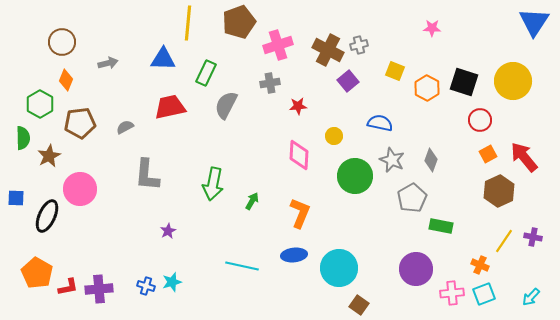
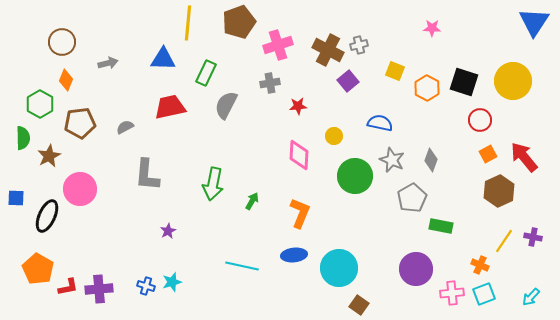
orange pentagon at (37, 273): moved 1 px right, 4 px up
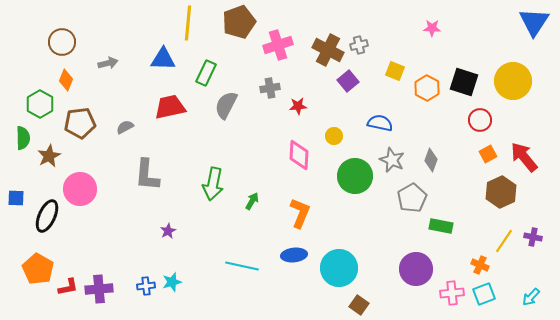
gray cross at (270, 83): moved 5 px down
brown hexagon at (499, 191): moved 2 px right, 1 px down
blue cross at (146, 286): rotated 24 degrees counterclockwise
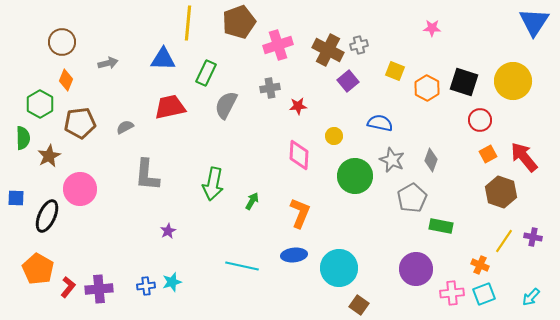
brown hexagon at (501, 192): rotated 16 degrees counterclockwise
red L-shape at (68, 287): rotated 40 degrees counterclockwise
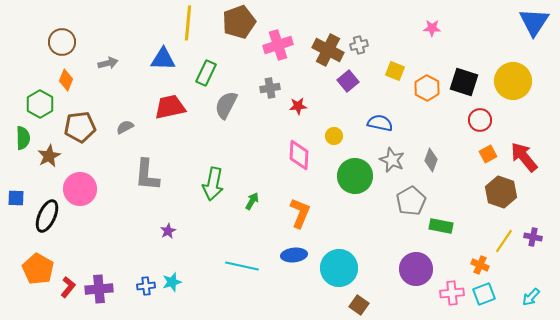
brown pentagon at (80, 123): moved 4 px down
gray pentagon at (412, 198): moved 1 px left, 3 px down
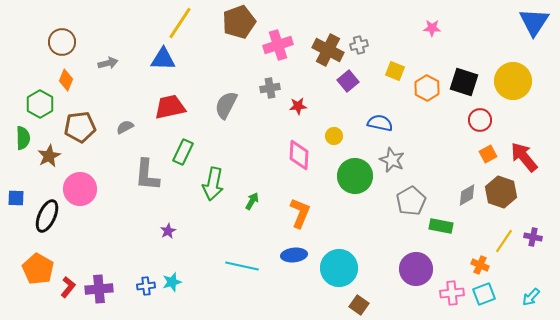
yellow line at (188, 23): moved 8 px left; rotated 28 degrees clockwise
green rectangle at (206, 73): moved 23 px left, 79 px down
gray diamond at (431, 160): moved 36 px right, 35 px down; rotated 40 degrees clockwise
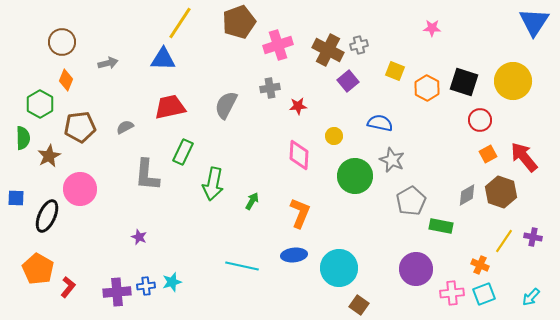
purple star at (168, 231): moved 29 px left, 6 px down; rotated 21 degrees counterclockwise
purple cross at (99, 289): moved 18 px right, 3 px down
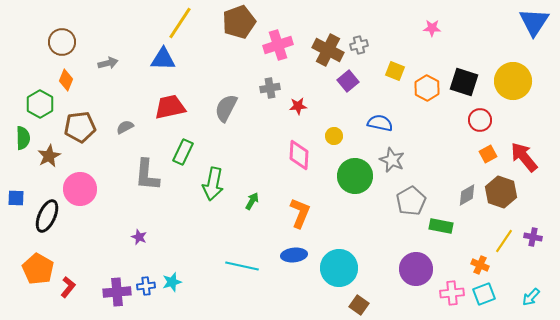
gray semicircle at (226, 105): moved 3 px down
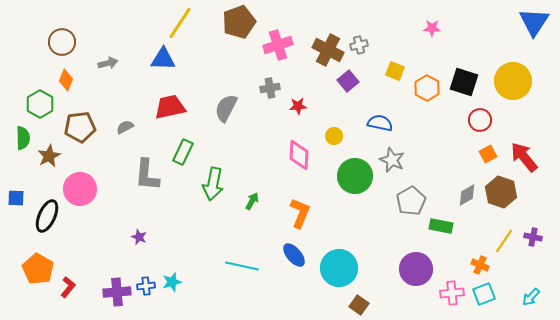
blue ellipse at (294, 255): rotated 55 degrees clockwise
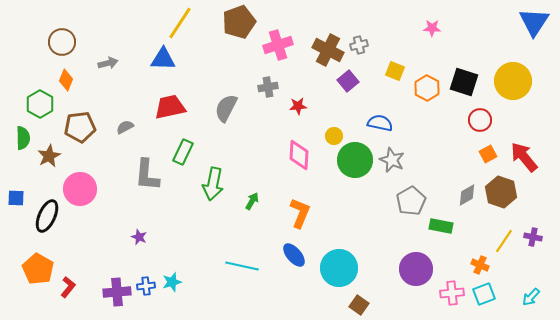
gray cross at (270, 88): moved 2 px left, 1 px up
green circle at (355, 176): moved 16 px up
